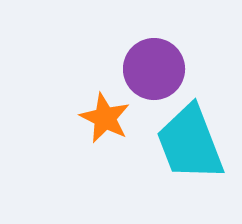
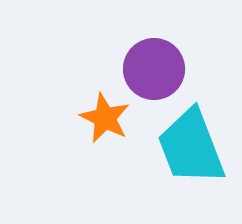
cyan trapezoid: moved 1 px right, 4 px down
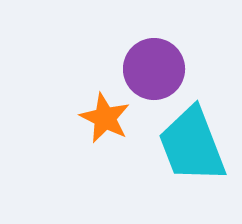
cyan trapezoid: moved 1 px right, 2 px up
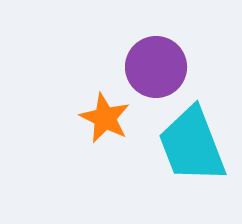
purple circle: moved 2 px right, 2 px up
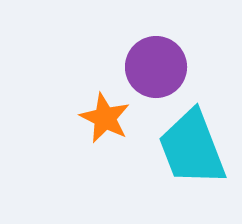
cyan trapezoid: moved 3 px down
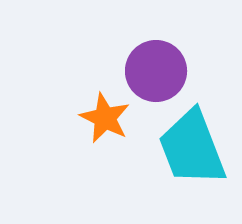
purple circle: moved 4 px down
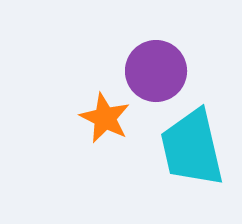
cyan trapezoid: rotated 8 degrees clockwise
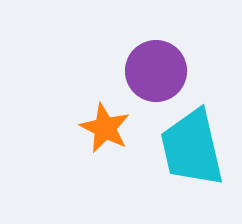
orange star: moved 10 px down
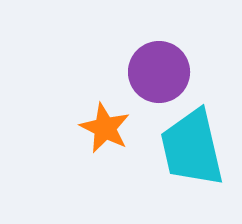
purple circle: moved 3 px right, 1 px down
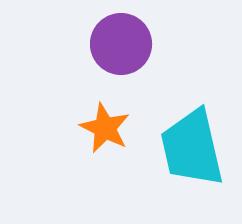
purple circle: moved 38 px left, 28 px up
